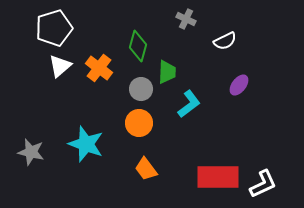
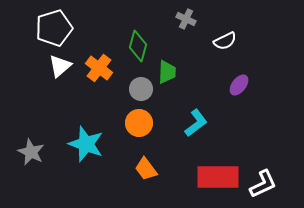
cyan L-shape: moved 7 px right, 19 px down
gray star: rotated 12 degrees clockwise
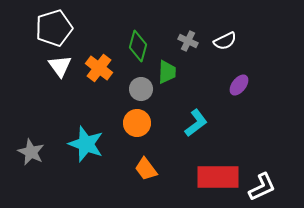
gray cross: moved 2 px right, 22 px down
white triangle: rotated 25 degrees counterclockwise
orange circle: moved 2 px left
white L-shape: moved 1 px left, 3 px down
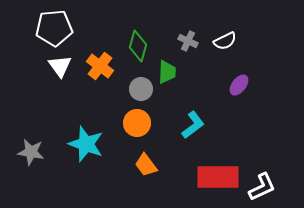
white pentagon: rotated 12 degrees clockwise
orange cross: moved 1 px right, 2 px up
cyan L-shape: moved 3 px left, 2 px down
gray star: rotated 16 degrees counterclockwise
orange trapezoid: moved 4 px up
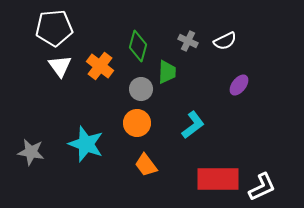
red rectangle: moved 2 px down
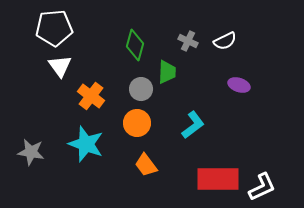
green diamond: moved 3 px left, 1 px up
orange cross: moved 9 px left, 30 px down
purple ellipse: rotated 70 degrees clockwise
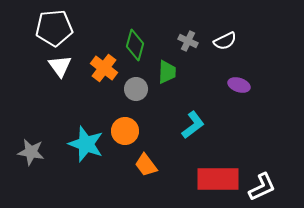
gray circle: moved 5 px left
orange cross: moved 13 px right, 28 px up
orange circle: moved 12 px left, 8 px down
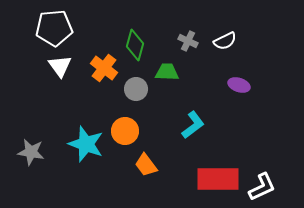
green trapezoid: rotated 90 degrees counterclockwise
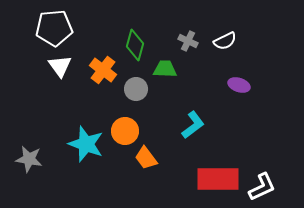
orange cross: moved 1 px left, 2 px down
green trapezoid: moved 2 px left, 3 px up
gray star: moved 2 px left, 7 px down
orange trapezoid: moved 7 px up
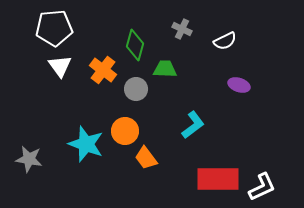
gray cross: moved 6 px left, 12 px up
